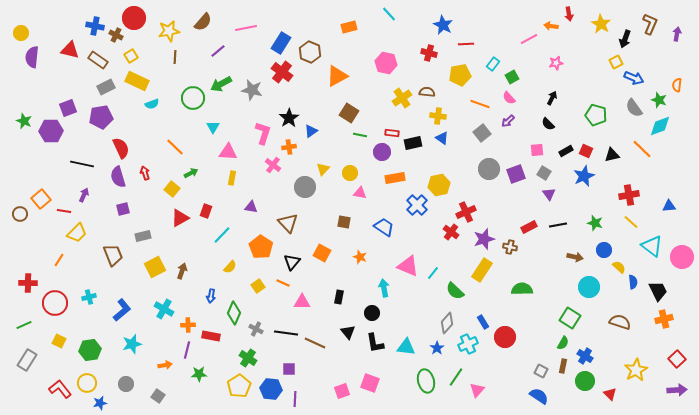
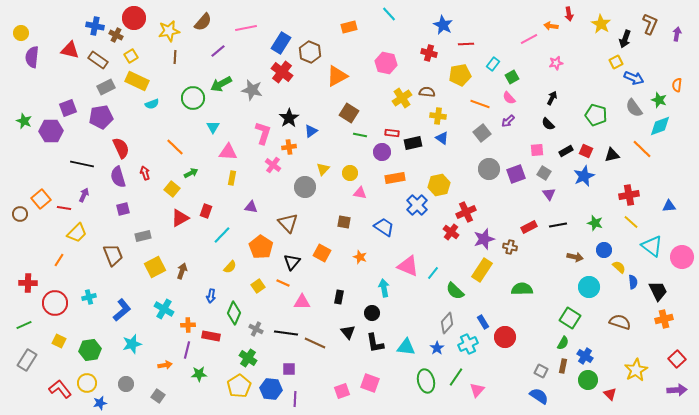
red line at (64, 211): moved 3 px up
green circle at (585, 381): moved 3 px right, 1 px up
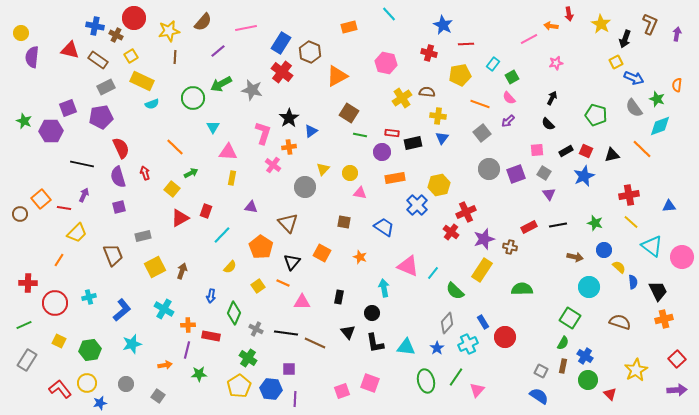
yellow rectangle at (137, 81): moved 5 px right
green star at (659, 100): moved 2 px left, 1 px up
blue triangle at (442, 138): rotated 32 degrees clockwise
purple square at (123, 209): moved 4 px left, 2 px up
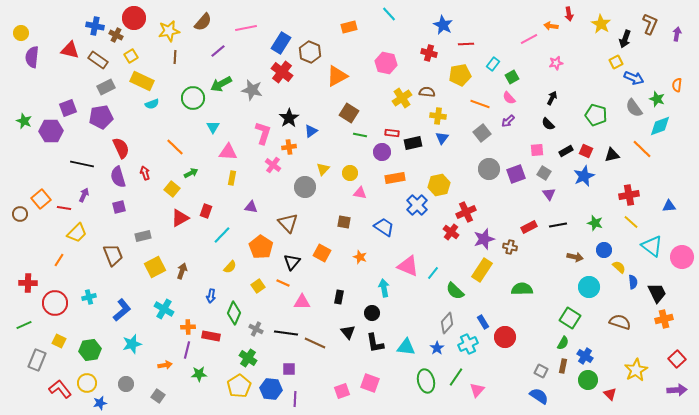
black trapezoid at (658, 291): moved 1 px left, 2 px down
orange cross at (188, 325): moved 2 px down
gray rectangle at (27, 360): moved 10 px right; rotated 10 degrees counterclockwise
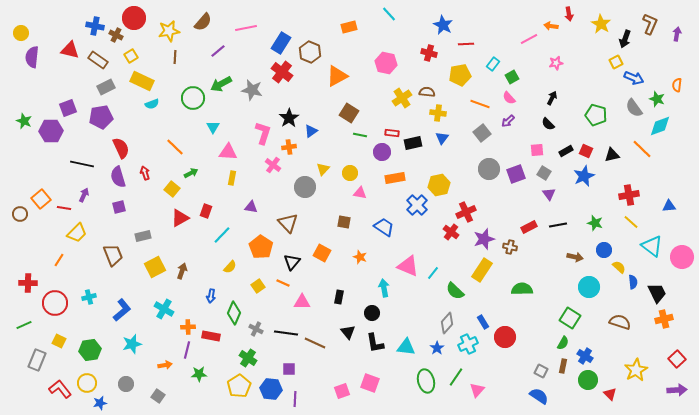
yellow cross at (438, 116): moved 3 px up
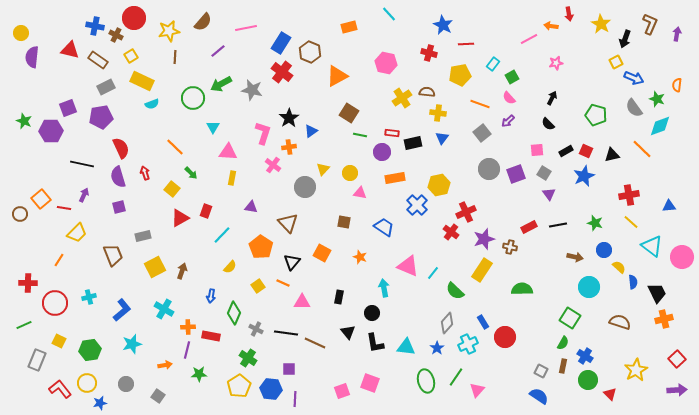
green arrow at (191, 173): rotated 72 degrees clockwise
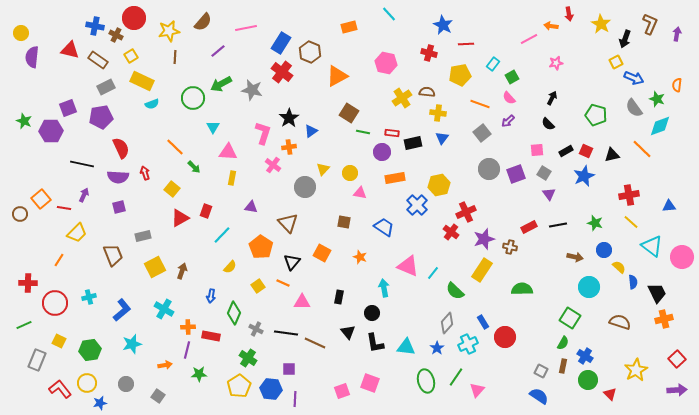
green line at (360, 135): moved 3 px right, 3 px up
green arrow at (191, 173): moved 3 px right, 6 px up
purple semicircle at (118, 177): rotated 70 degrees counterclockwise
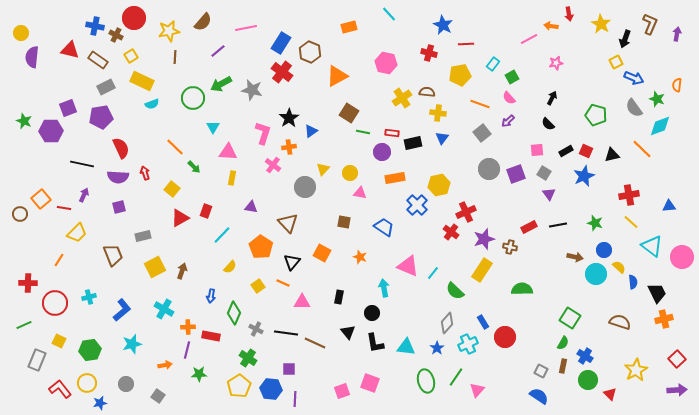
cyan circle at (589, 287): moved 7 px right, 13 px up
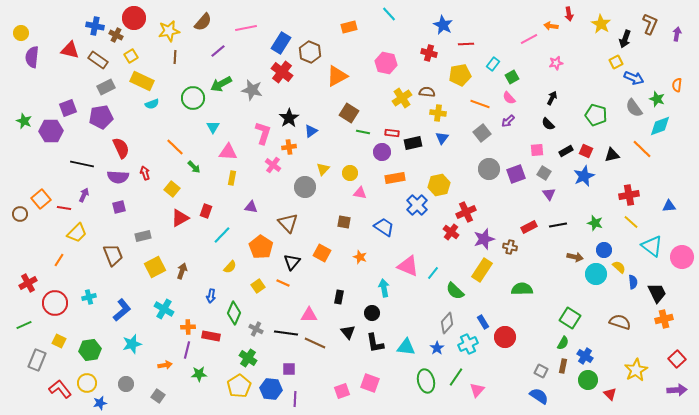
red cross at (28, 283): rotated 30 degrees counterclockwise
pink triangle at (302, 302): moved 7 px right, 13 px down
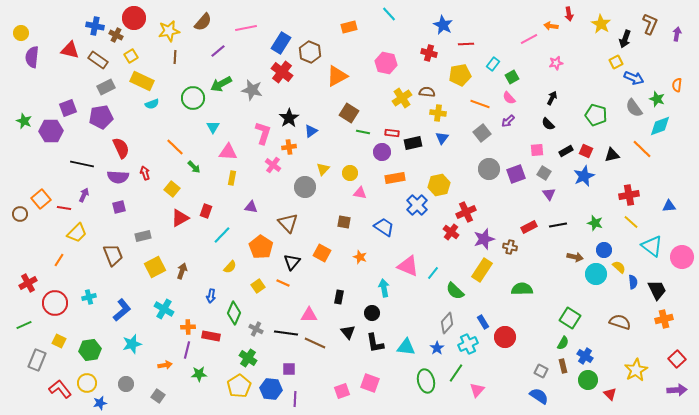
black trapezoid at (657, 293): moved 3 px up
brown rectangle at (563, 366): rotated 24 degrees counterclockwise
green line at (456, 377): moved 4 px up
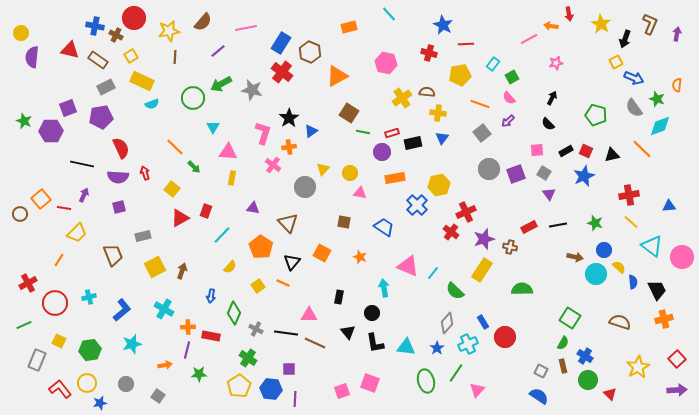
red rectangle at (392, 133): rotated 24 degrees counterclockwise
purple triangle at (251, 207): moved 2 px right, 1 px down
yellow star at (636, 370): moved 2 px right, 3 px up
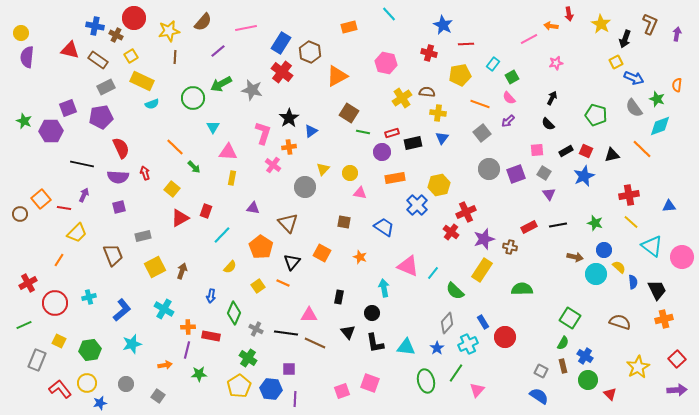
purple semicircle at (32, 57): moved 5 px left
